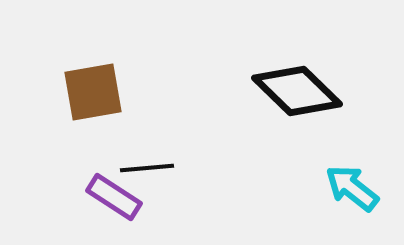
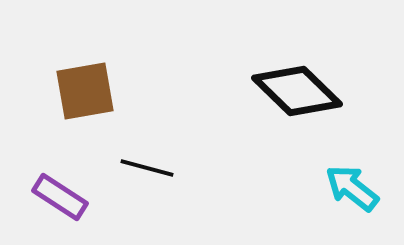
brown square: moved 8 px left, 1 px up
black line: rotated 20 degrees clockwise
purple rectangle: moved 54 px left
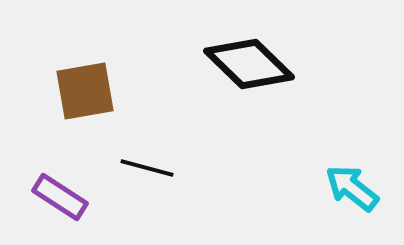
black diamond: moved 48 px left, 27 px up
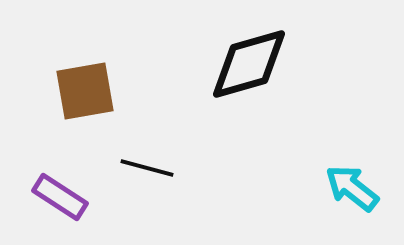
black diamond: rotated 60 degrees counterclockwise
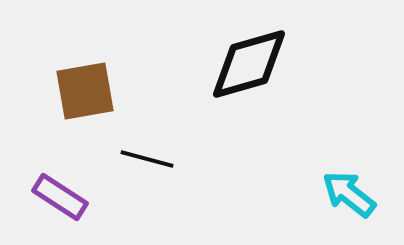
black line: moved 9 px up
cyan arrow: moved 3 px left, 6 px down
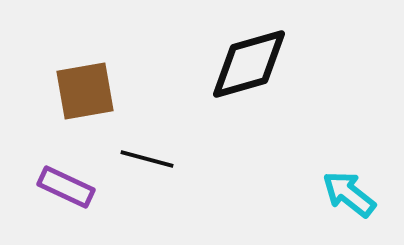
purple rectangle: moved 6 px right, 10 px up; rotated 8 degrees counterclockwise
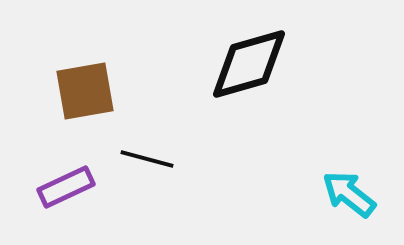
purple rectangle: rotated 50 degrees counterclockwise
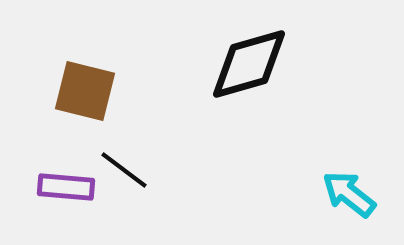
brown square: rotated 24 degrees clockwise
black line: moved 23 px left, 11 px down; rotated 22 degrees clockwise
purple rectangle: rotated 30 degrees clockwise
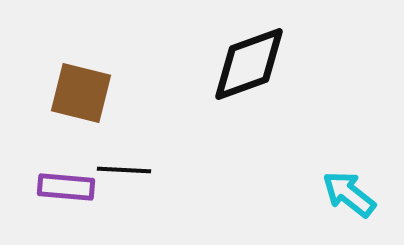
black diamond: rotated 4 degrees counterclockwise
brown square: moved 4 px left, 2 px down
black line: rotated 34 degrees counterclockwise
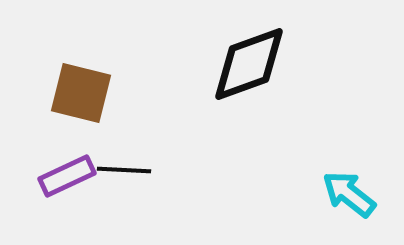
purple rectangle: moved 1 px right, 11 px up; rotated 30 degrees counterclockwise
